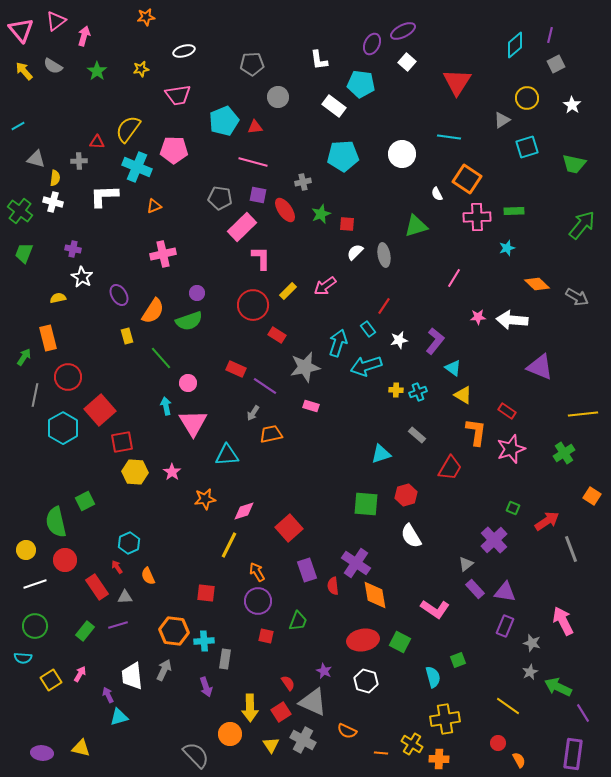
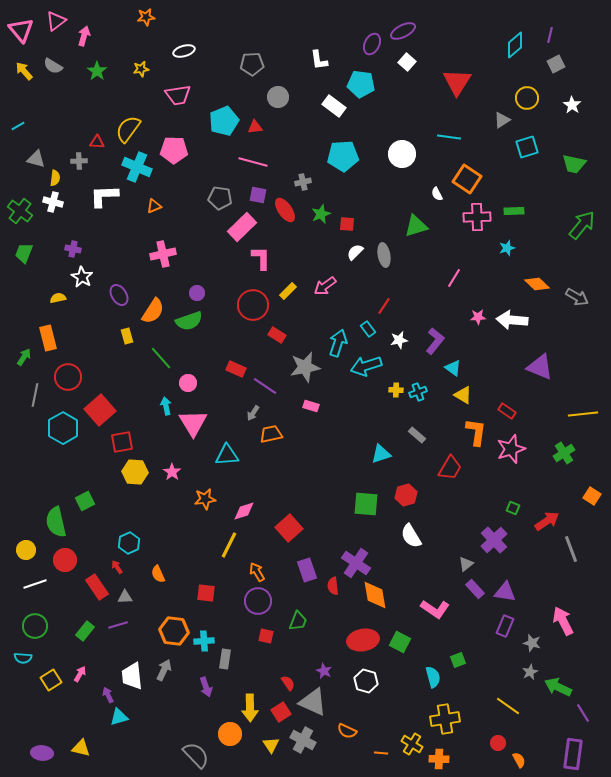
orange semicircle at (148, 576): moved 10 px right, 2 px up
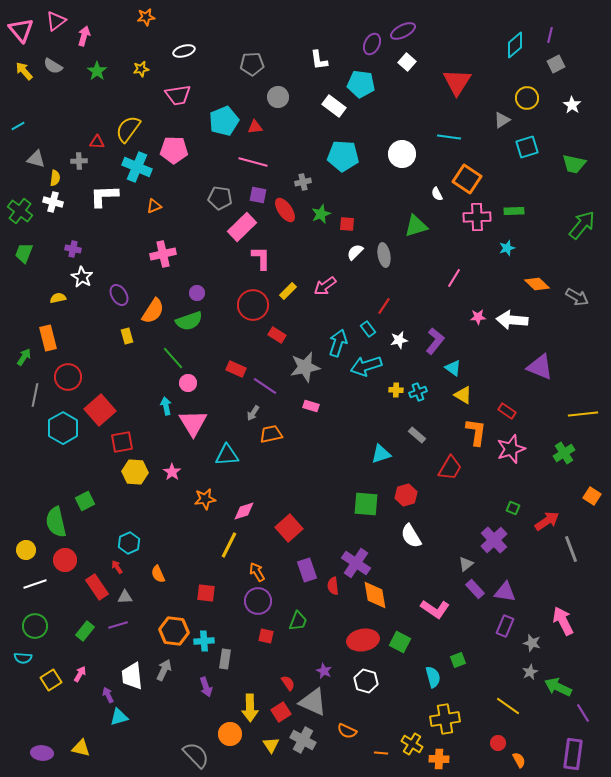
cyan pentagon at (343, 156): rotated 8 degrees clockwise
green line at (161, 358): moved 12 px right
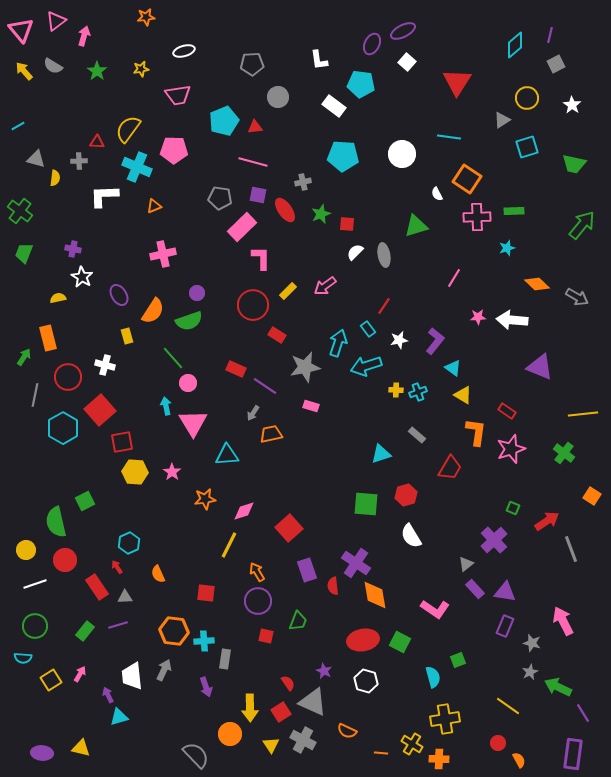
white cross at (53, 202): moved 52 px right, 163 px down
green cross at (564, 453): rotated 20 degrees counterclockwise
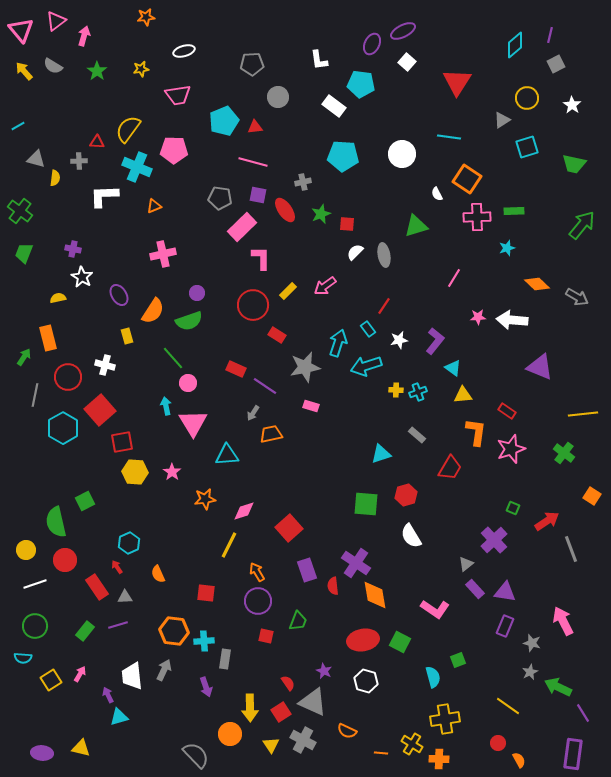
yellow triangle at (463, 395): rotated 36 degrees counterclockwise
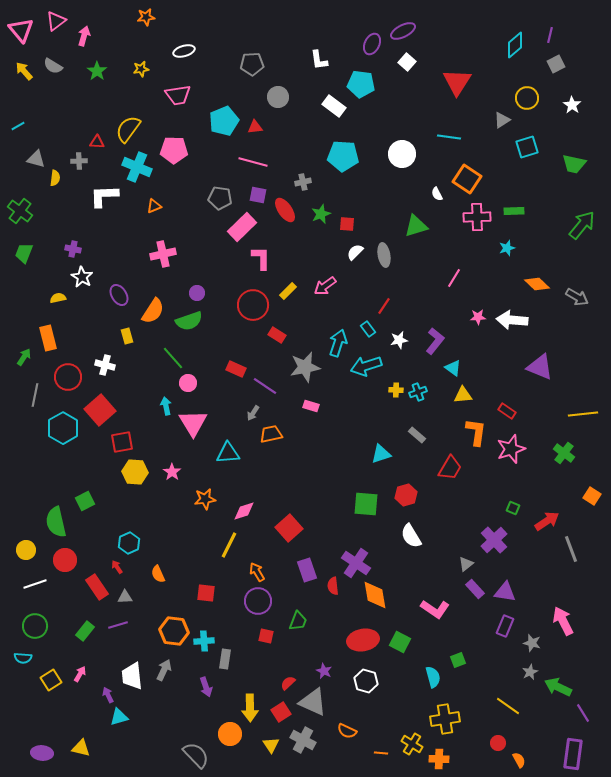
cyan triangle at (227, 455): moved 1 px right, 2 px up
red semicircle at (288, 683): rotated 98 degrees counterclockwise
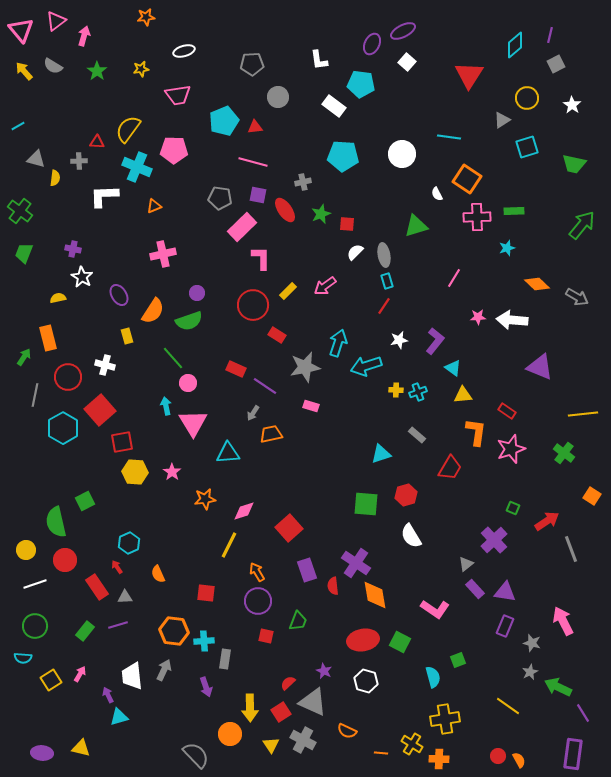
red triangle at (457, 82): moved 12 px right, 7 px up
cyan rectangle at (368, 329): moved 19 px right, 48 px up; rotated 21 degrees clockwise
red circle at (498, 743): moved 13 px down
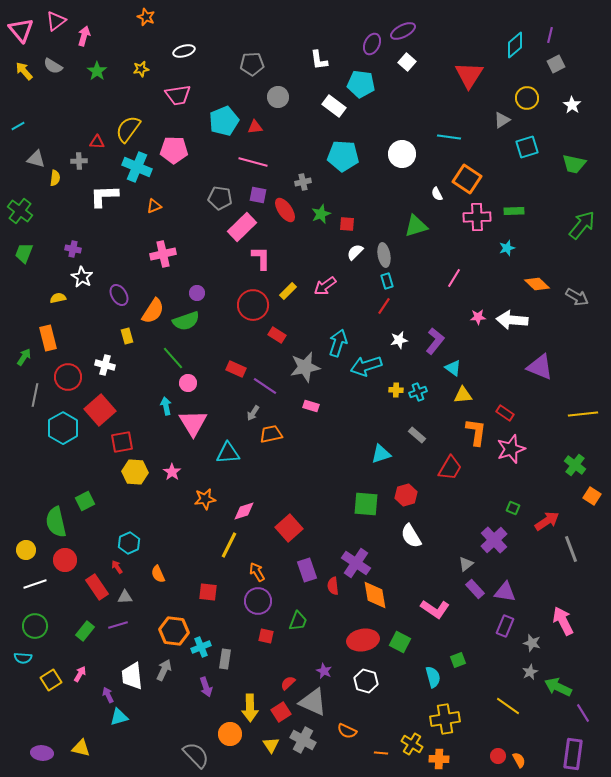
orange star at (146, 17): rotated 30 degrees clockwise
green semicircle at (189, 321): moved 3 px left
red rectangle at (507, 411): moved 2 px left, 2 px down
green cross at (564, 453): moved 11 px right, 12 px down
red square at (206, 593): moved 2 px right, 1 px up
cyan cross at (204, 641): moved 3 px left, 6 px down; rotated 18 degrees counterclockwise
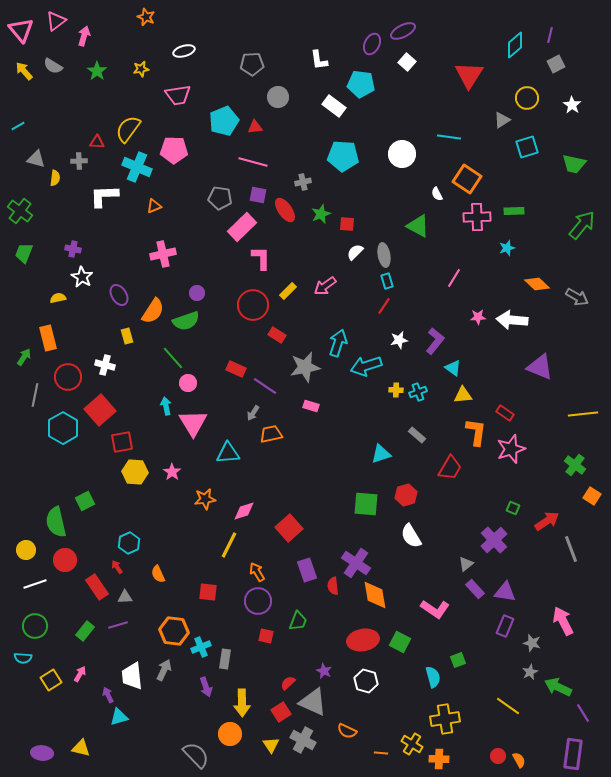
green triangle at (416, 226): moved 2 px right; rotated 45 degrees clockwise
yellow arrow at (250, 708): moved 8 px left, 5 px up
